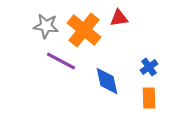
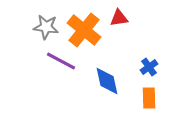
gray star: moved 1 px down
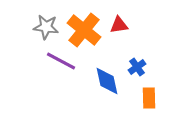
red triangle: moved 7 px down
blue cross: moved 12 px left
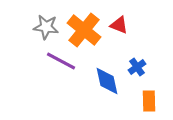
red triangle: rotated 30 degrees clockwise
orange rectangle: moved 3 px down
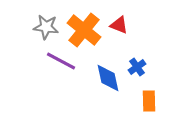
blue diamond: moved 1 px right, 3 px up
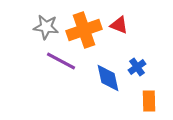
orange cross: rotated 32 degrees clockwise
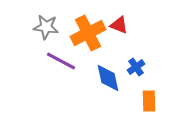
orange cross: moved 4 px right, 3 px down; rotated 8 degrees counterclockwise
blue cross: moved 1 px left
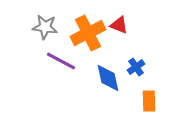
gray star: moved 1 px left
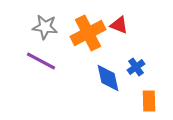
purple line: moved 20 px left
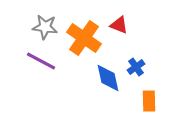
orange cross: moved 4 px left, 5 px down; rotated 28 degrees counterclockwise
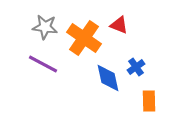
purple line: moved 2 px right, 3 px down
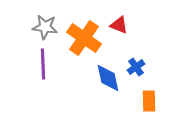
purple line: rotated 60 degrees clockwise
